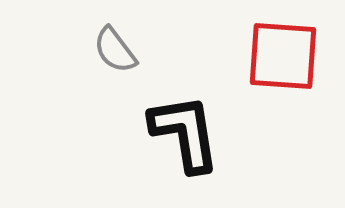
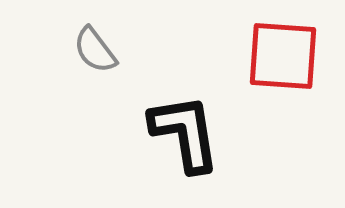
gray semicircle: moved 20 px left
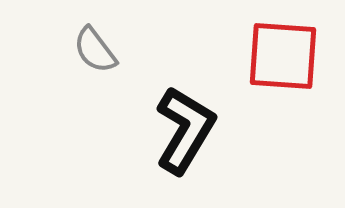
black L-shape: moved 3 px up; rotated 40 degrees clockwise
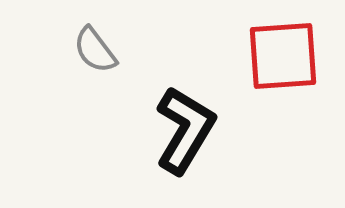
red square: rotated 8 degrees counterclockwise
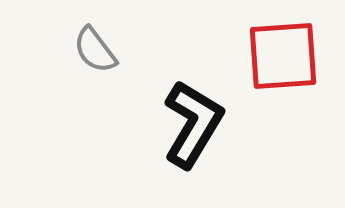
black L-shape: moved 8 px right, 6 px up
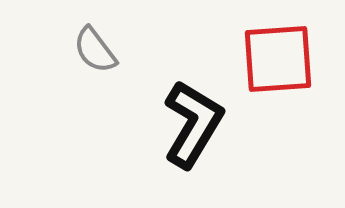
red square: moved 5 px left, 3 px down
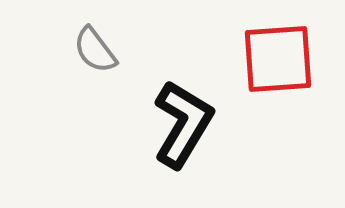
black L-shape: moved 10 px left
